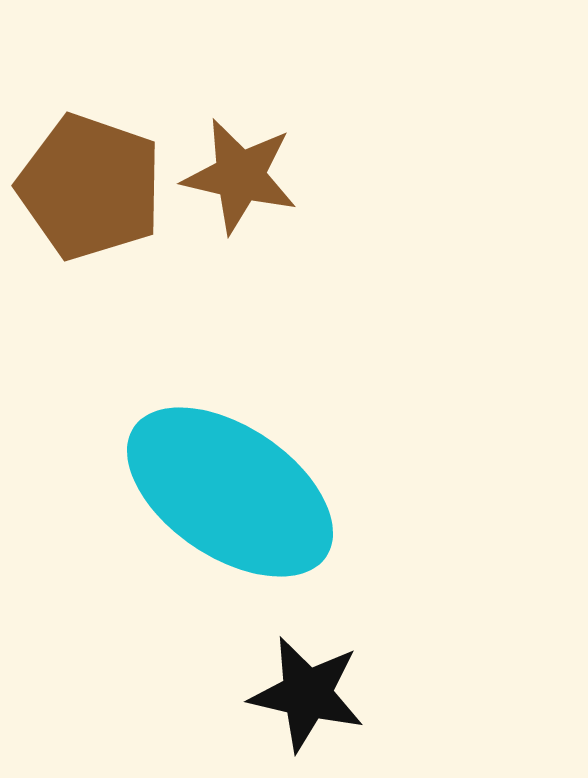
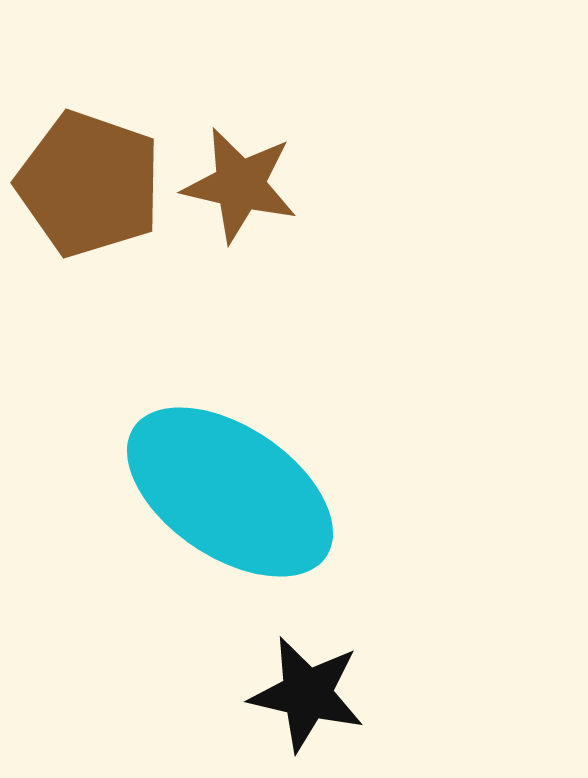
brown star: moved 9 px down
brown pentagon: moved 1 px left, 3 px up
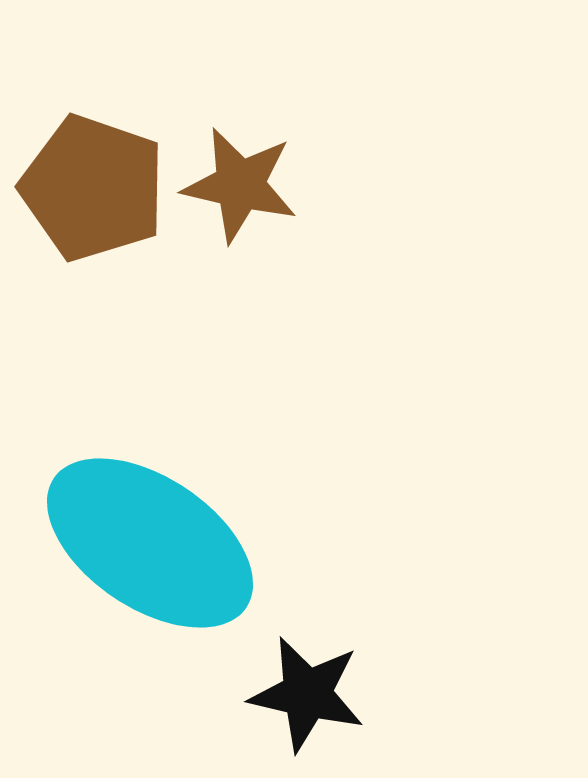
brown pentagon: moved 4 px right, 4 px down
cyan ellipse: moved 80 px left, 51 px down
